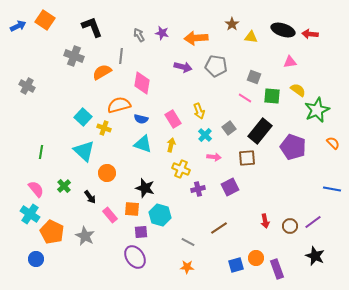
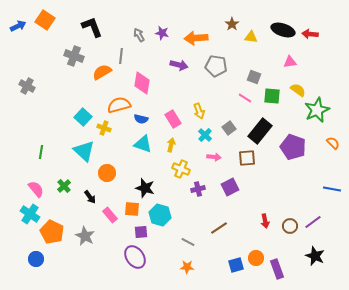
purple arrow at (183, 67): moved 4 px left, 2 px up
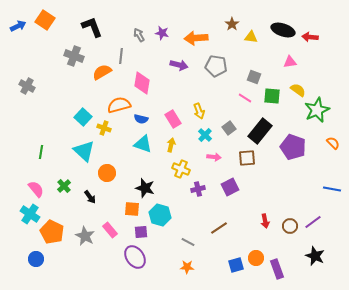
red arrow at (310, 34): moved 3 px down
pink rectangle at (110, 215): moved 15 px down
